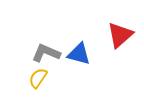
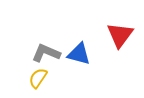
red triangle: rotated 12 degrees counterclockwise
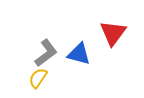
red triangle: moved 7 px left, 2 px up
gray L-shape: rotated 120 degrees clockwise
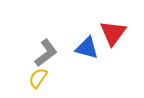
blue triangle: moved 8 px right, 6 px up
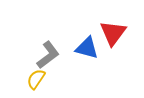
gray L-shape: moved 2 px right, 2 px down
yellow semicircle: moved 2 px left, 1 px down
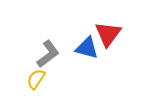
red triangle: moved 5 px left, 1 px down
gray L-shape: moved 1 px up
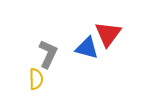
gray L-shape: rotated 28 degrees counterclockwise
yellow semicircle: rotated 145 degrees clockwise
